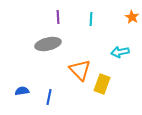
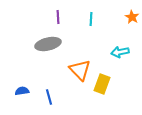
blue line: rotated 28 degrees counterclockwise
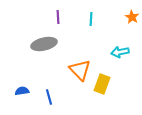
gray ellipse: moved 4 px left
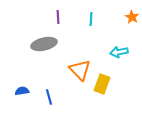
cyan arrow: moved 1 px left
